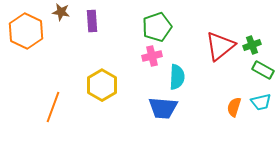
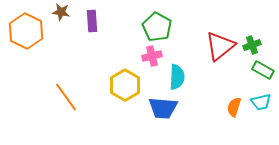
green pentagon: rotated 24 degrees counterclockwise
yellow hexagon: moved 23 px right
orange line: moved 13 px right, 10 px up; rotated 56 degrees counterclockwise
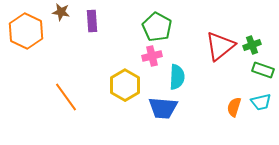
green rectangle: rotated 10 degrees counterclockwise
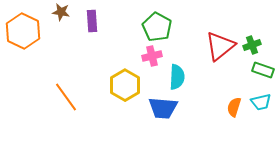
orange hexagon: moved 3 px left
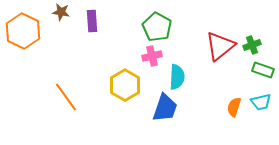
blue trapezoid: moved 2 px right; rotated 76 degrees counterclockwise
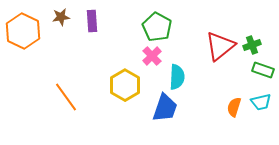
brown star: moved 5 px down; rotated 18 degrees counterclockwise
pink cross: rotated 30 degrees counterclockwise
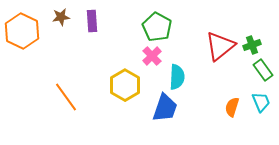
orange hexagon: moved 1 px left
green rectangle: rotated 35 degrees clockwise
cyan trapezoid: rotated 100 degrees counterclockwise
orange semicircle: moved 2 px left
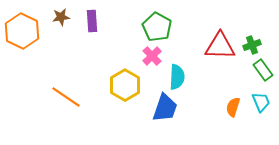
red triangle: rotated 40 degrees clockwise
orange line: rotated 20 degrees counterclockwise
orange semicircle: moved 1 px right
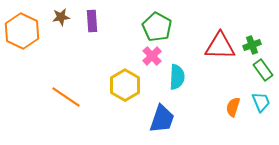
blue trapezoid: moved 3 px left, 11 px down
